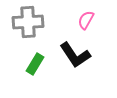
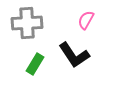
gray cross: moved 1 px left, 1 px down
black L-shape: moved 1 px left
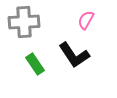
gray cross: moved 3 px left, 1 px up
green rectangle: rotated 65 degrees counterclockwise
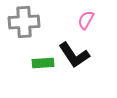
green rectangle: moved 8 px right, 1 px up; rotated 60 degrees counterclockwise
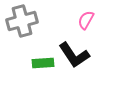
gray cross: moved 2 px left, 1 px up; rotated 12 degrees counterclockwise
